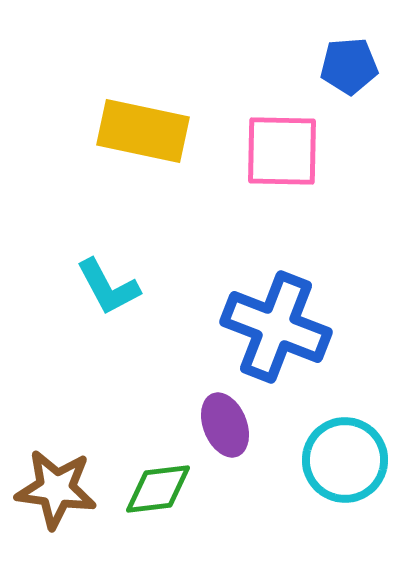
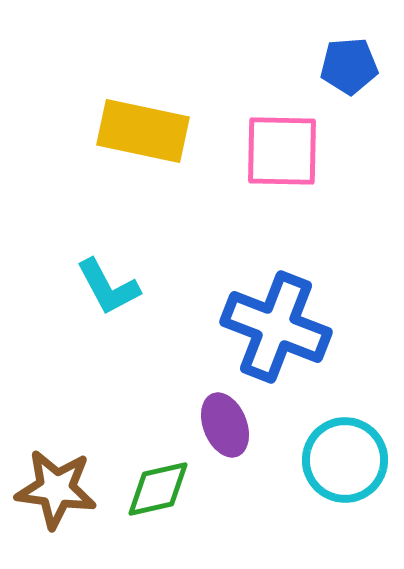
green diamond: rotated 6 degrees counterclockwise
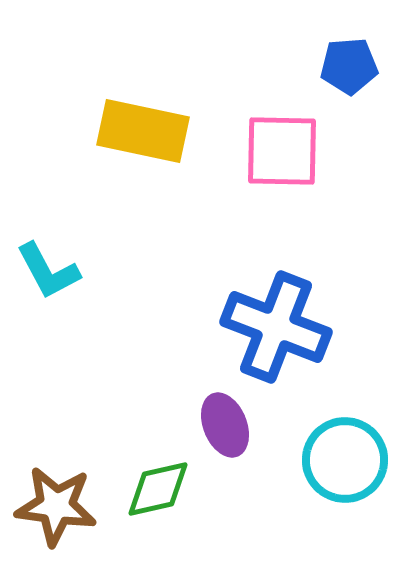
cyan L-shape: moved 60 px left, 16 px up
brown star: moved 17 px down
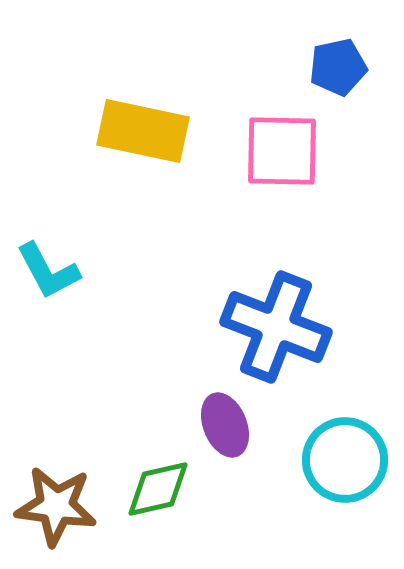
blue pentagon: moved 11 px left, 1 px down; rotated 8 degrees counterclockwise
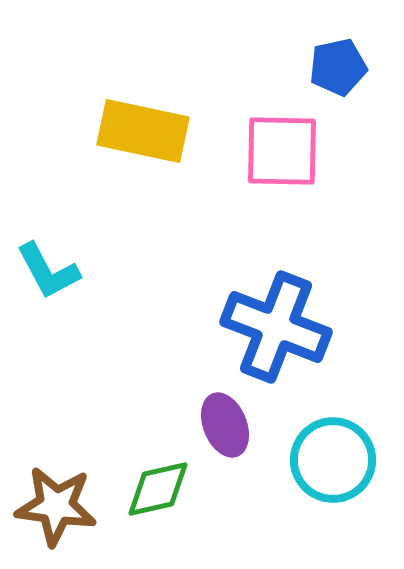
cyan circle: moved 12 px left
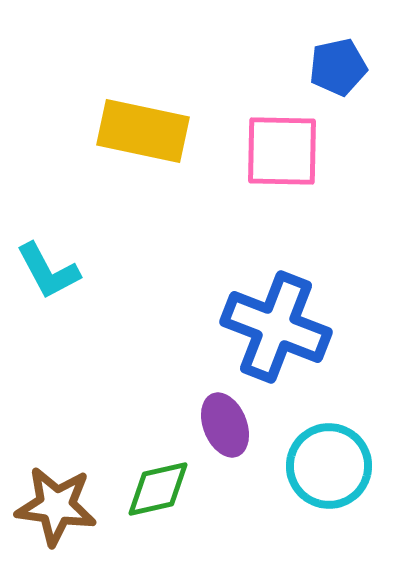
cyan circle: moved 4 px left, 6 px down
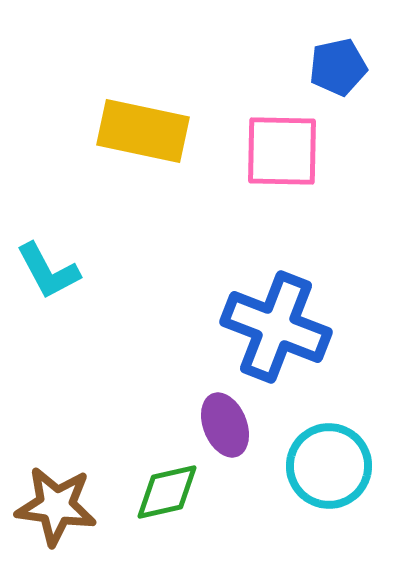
green diamond: moved 9 px right, 3 px down
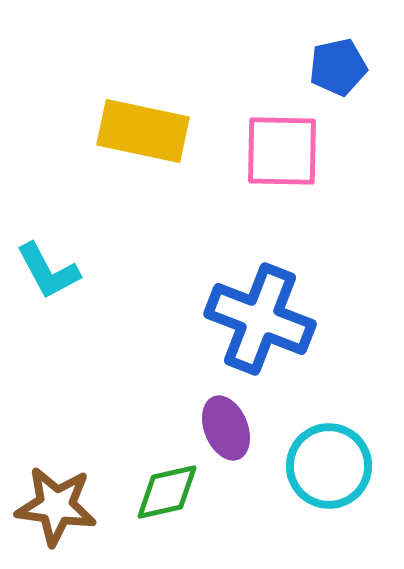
blue cross: moved 16 px left, 8 px up
purple ellipse: moved 1 px right, 3 px down
